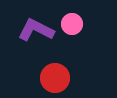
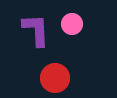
purple L-shape: rotated 60 degrees clockwise
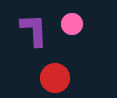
purple L-shape: moved 2 px left
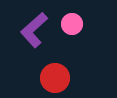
purple L-shape: rotated 129 degrees counterclockwise
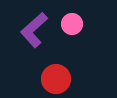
red circle: moved 1 px right, 1 px down
